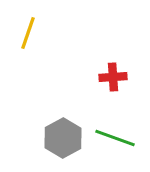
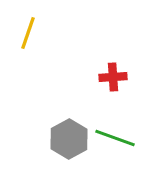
gray hexagon: moved 6 px right, 1 px down
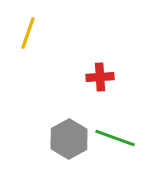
red cross: moved 13 px left
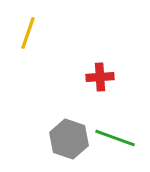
gray hexagon: rotated 12 degrees counterclockwise
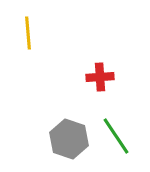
yellow line: rotated 24 degrees counterclockwise
green line: moved 1 px right, 2 px up; rotated 36 degrees clockwise
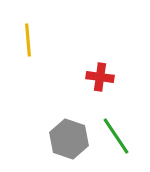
yellow line: moved 7 px down
red cross: rotated 12 degrees clockwise
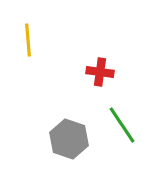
red cross: moved 5 px up
green line: moved 6 px right, 11 px up
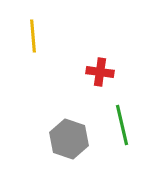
yellow line: moved 5 px right, 4 px up
green line: rotated 21 degrees clockwise
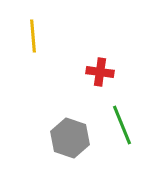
green line: rotated 9 degrees counterclockwise
gray hexagon: moved 1 px right, 1 px up
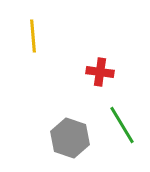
green line: rotated 9 degrees counterclockwise
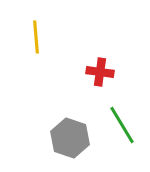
yellow line: moved 3 px right, 1 px down
